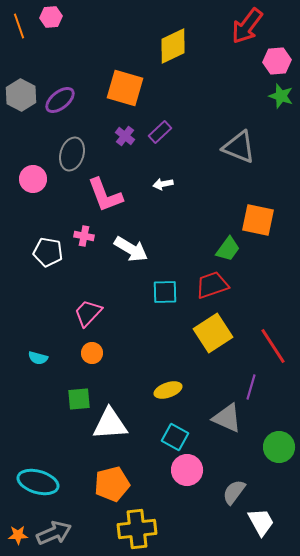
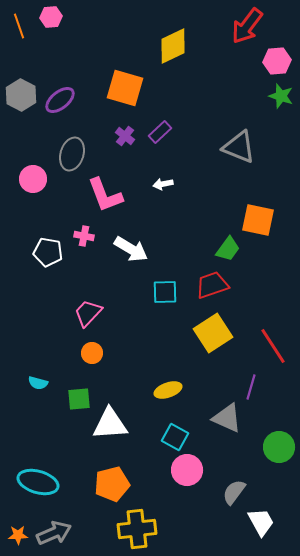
cyan semicircle at (38, 358): moved 25 px down
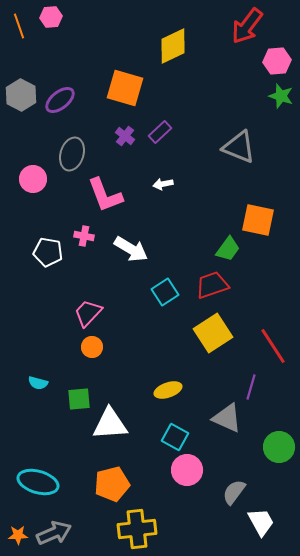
cyan square at (165, 292): rotated 32 degrees counterclockwise
orange circle at (92, 353): moved 6 px up
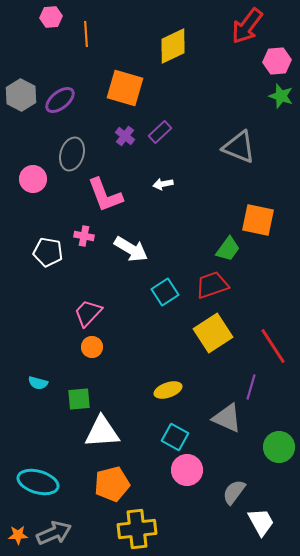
orange line at (19, 26): moved 67 px right, 8 px down; rotated 15 degrees clockwise
white triangle at (110, 424): moved 8 px left, 8 px down
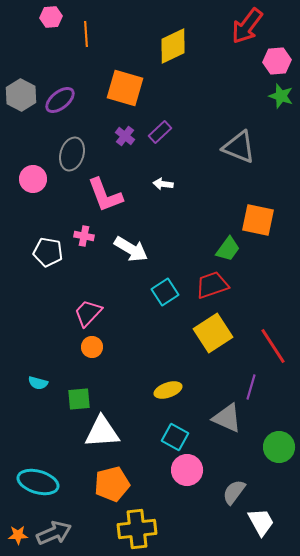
white arrow at (163, 184): rotated 18 degrees clockwise
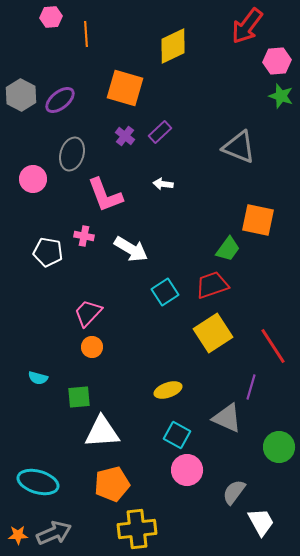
cyan semicircle at (38, 383): moved 5 px up
green square at (79, 399): moved 2 px up
cyan square at (175, 437): moved 2 px right, 2 px up
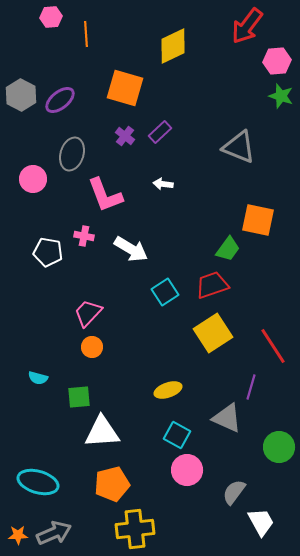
yellow cross at (137, 529): moved 2 px left
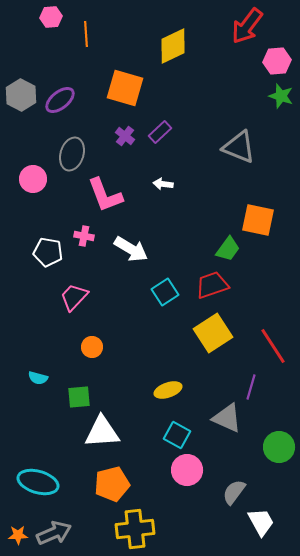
pink trapezoid at (88, 313): moved 14 px left, 16 px up
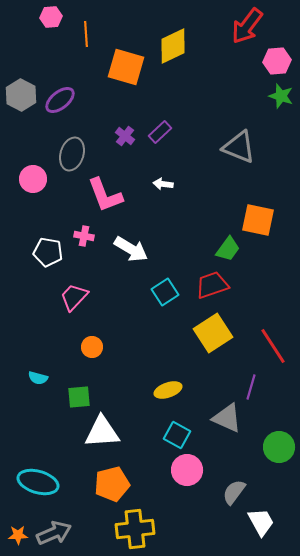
orange square at (125, 88): moved 1 px right, 21 px up
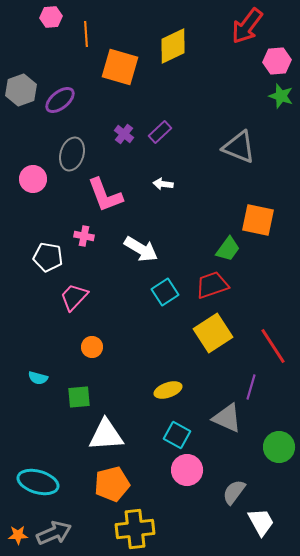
orange square at (126, 67): moved 6 px left
gray hexagon at (21, 95): moved 5 px up; rotated 12 degrees clockwise
purple cross at (125, 136): moved 1 px left, 2 px up
white arrow at (131, 249): moved 10 px right
white pentagon at (48, 252): moved 5 px down
white triangle at (102, 432): moved 4 px right, 3 px down
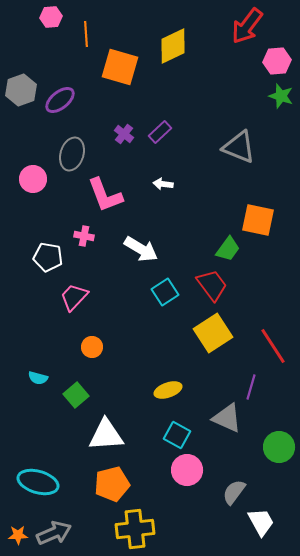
red trapezoid at (212, 285): rotated 72 degrees clockwise
green square at (79, 397): moved 3 px left, 2 px up; rotated 35 degrees counterclockwise
